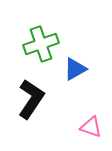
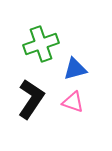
blue triangle: rotated 15 degrees clockwise
pink triangle: moved 18 px left, 25 px up
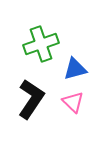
pink triangle: rotated 25 degrees clockwise
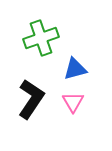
green cross: moved 6 px up
pink triangle: rotated 15 degrees clockwise
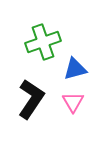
green cross: moved 2 px right, 4 px down
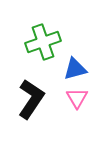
pink triangle: moved 4 px right, 4 px up
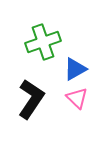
blue triangle: rotated 15 degrees counterclockwise
pink triangle: rotated 15 degrees counterclockwise
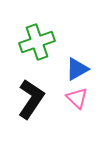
green cross: moved 6 px left
blue triangle: moved 2 px right
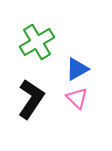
green cross: rotated 12 degrees counterclockwise
